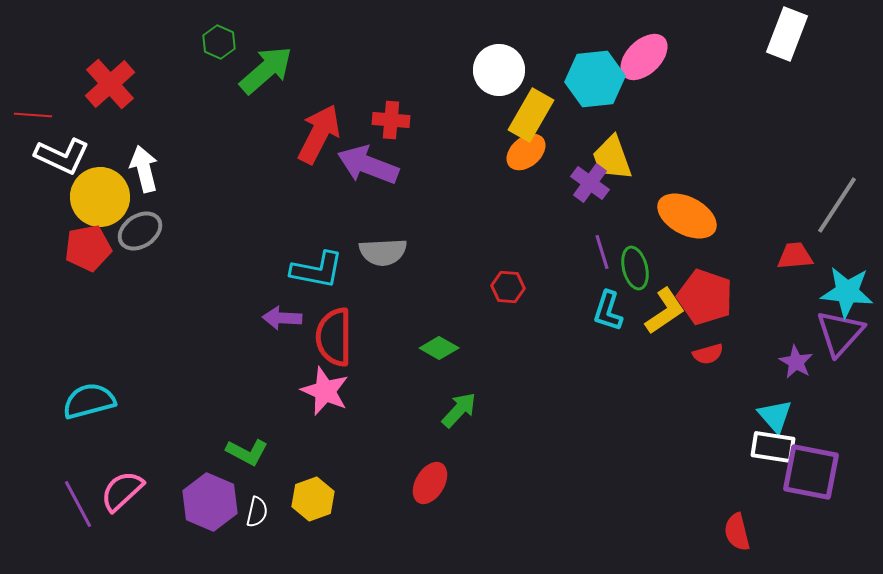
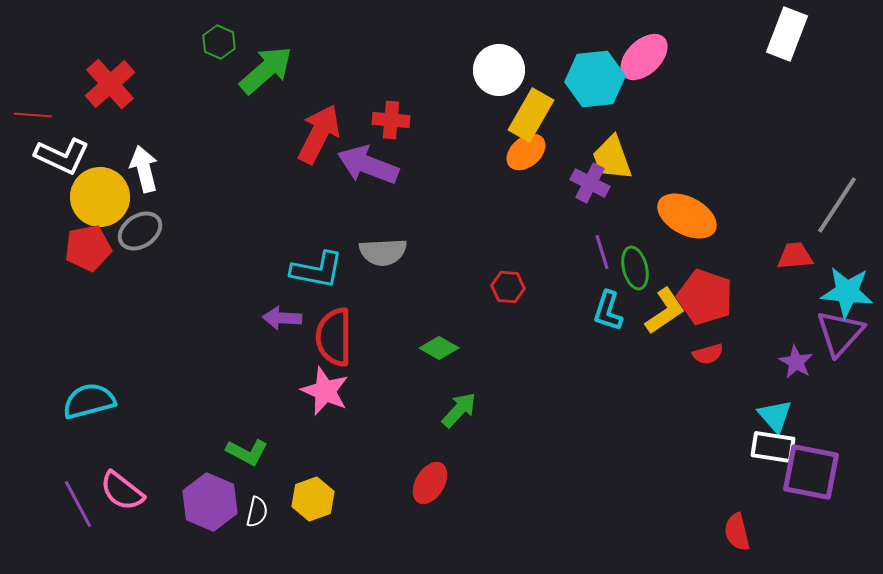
purple cross at (590, 183): rotated 9 degrees counterclockwise
pink semicircle at (122, 491): rotated 99 degrees counterclockwise
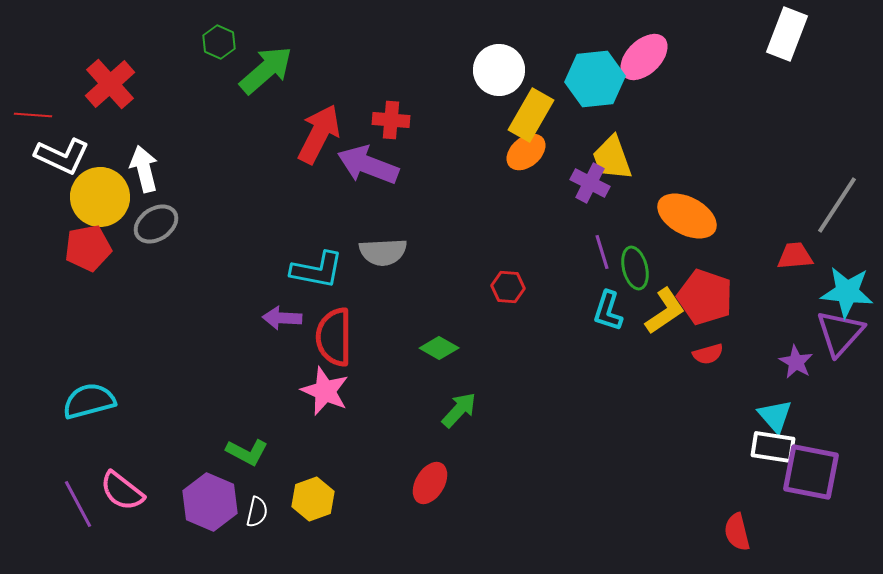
gray ellipse at (140, 231): moved 16 px right, 7 px up
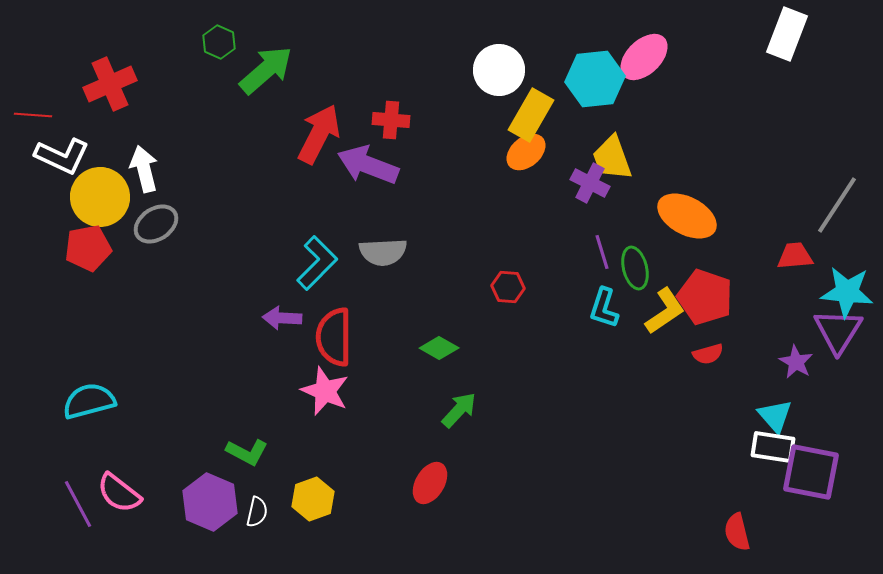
red cross at (110, 84): rotated 18 degrees clockwise
cyan L-shape at (317, 270): moved 7 px up; rotated 56 degrees counterclockwise
cyan L-shape at (608, 311): moved 4 px left, 3 px up
purple triangle at (840, 333): moved 2 px left, 2 px up; rotated 10 degrees counterclockwise
pink semicircle at (122, 491): moved 3 px left, 2 px down
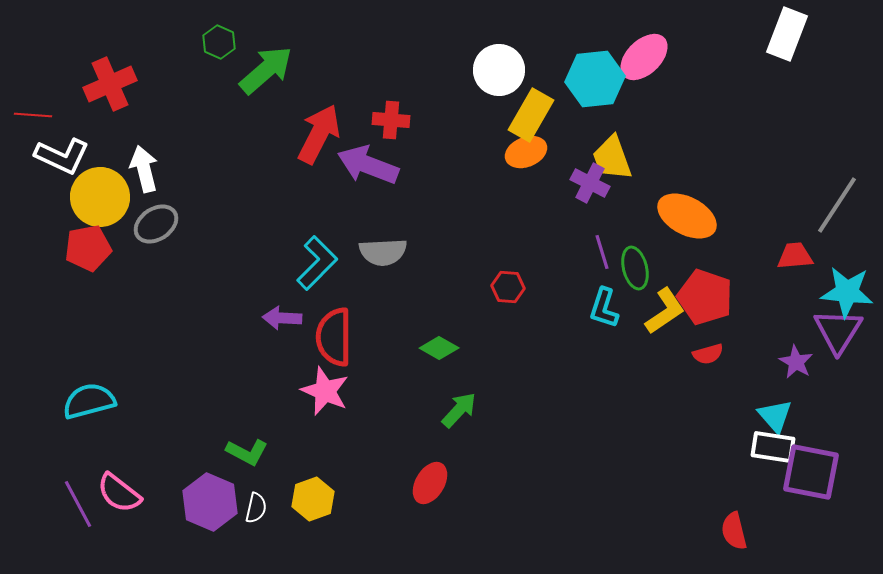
orange ellipse at (526, 152): rotated 18 degrees clockwise
white semicircle at (257, 512): moved 1 px left, 4 px up
red semicircle at (737, 532): moved 3 px left, 1 px up
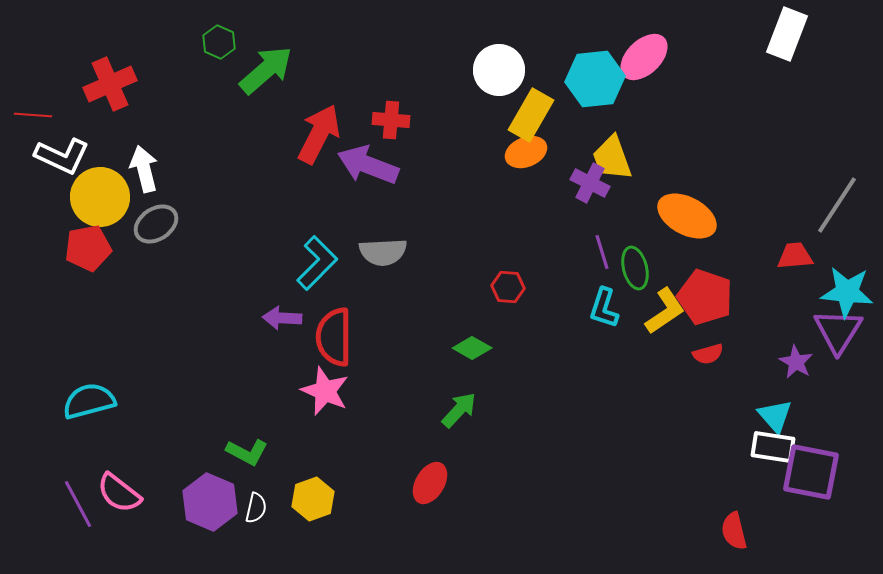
green diamond at (439, 348): moved 33 px right
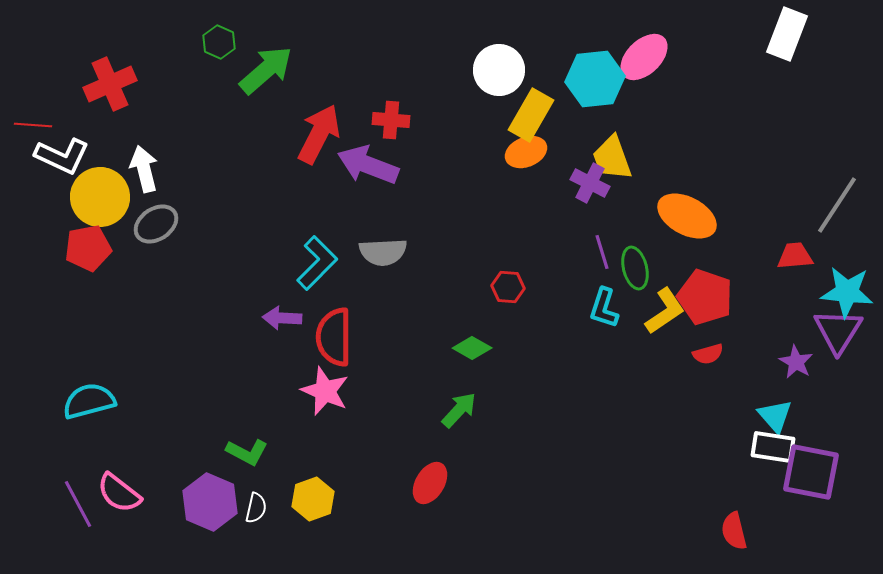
red line at (33, 115): moved 10 px down
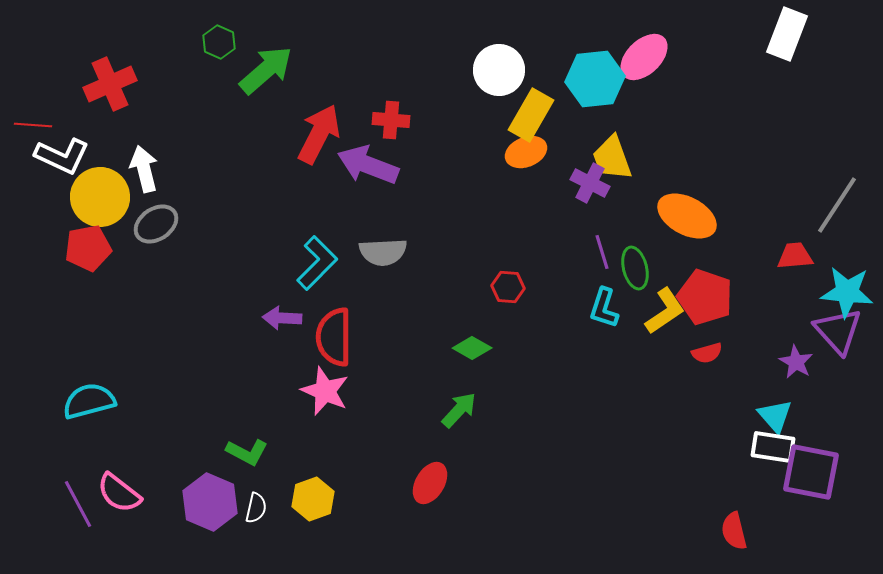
purple triangle at (838, 331): rotated 14 degrees counterclockwise
red semicircle at (708, 354): moved 1 px left, 1 px up
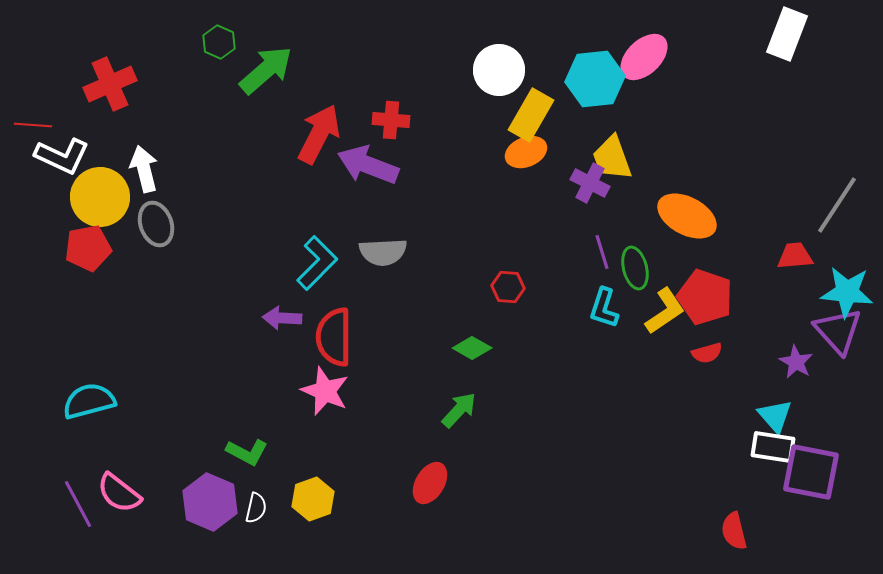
gray ellipse at (156, 224): rotated 75 degrees counterclockwise
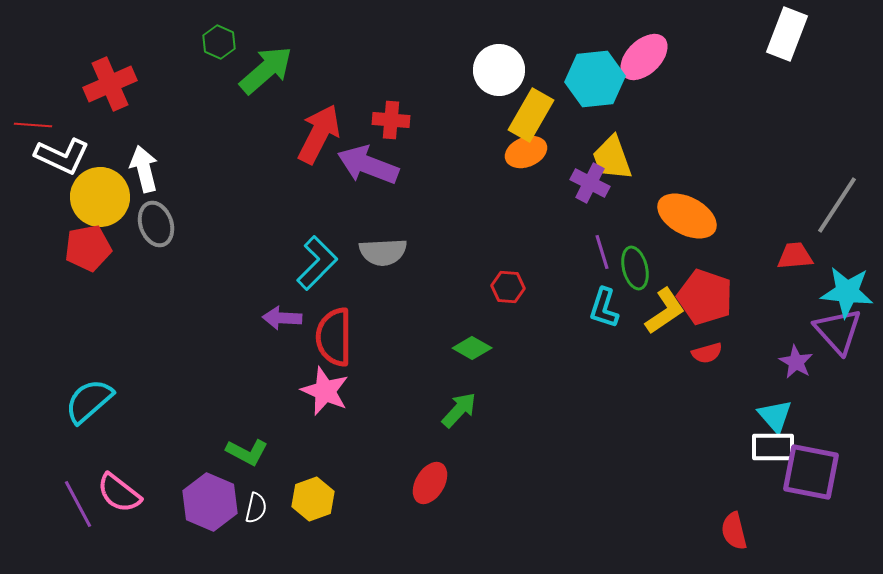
cyan semicircle at (89, 401): rotated 26 degrees counterclockwise
white rectangle at (773, 447): rotated 9 degrees counterclockwise
